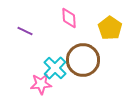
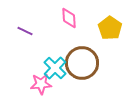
brown circle: moved 1 px left, 3 px down
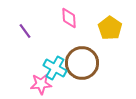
purple line: rotated 28 degrees clockwise
cyan cross: rotated 15 degrees counterclockwise
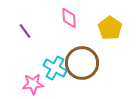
pink star: moved 8 px left
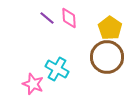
purple line: moved 22 px right, 13 px up; rotated 14 degrees counterclockwise
brown circle: moved 25 px right, 6 px up
cyan cross: moved 2 px right, 1 px down
pink star: rotated 25 degrees clockwise
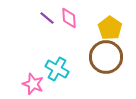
brown circle: moved 1 px left
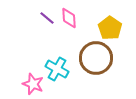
brown circle: moved 10 px left, 1 px down
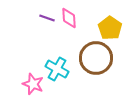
purple line: rotated 21 degrees counterclockwise
